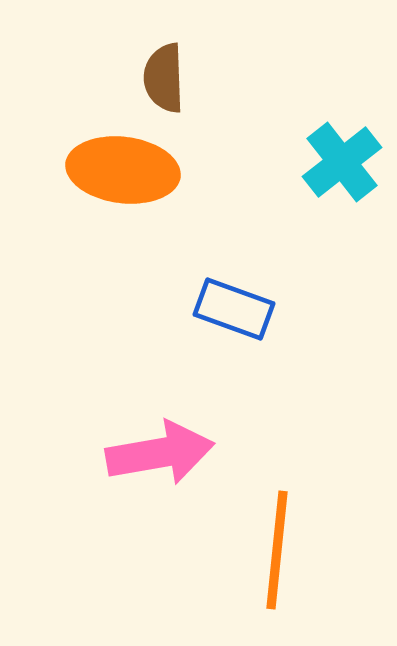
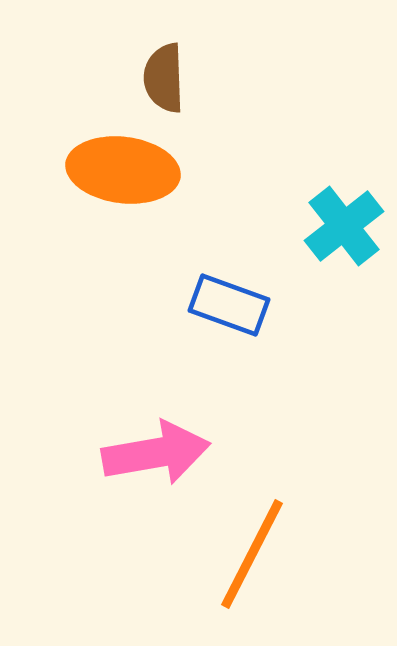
cyan cross: moved 2 px right, 64 px down
blue rectangle: moved 5 px left, 4 px up
pink arrow: moved 4 px left
orange line: moved 25 px left, 4 px down; rotated 21 degrees clockwise
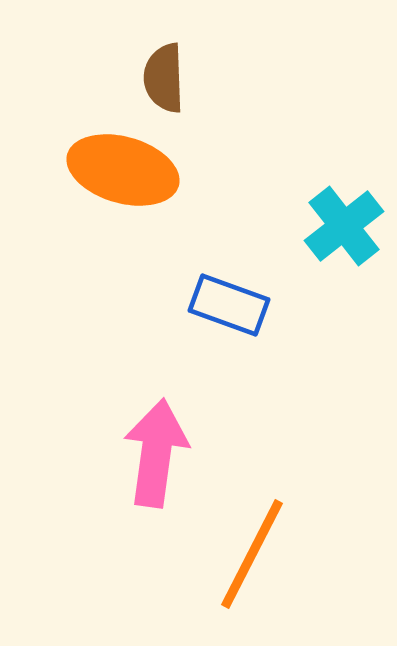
orange ellipse: rotated 9 degrees clockwise
pink arrow: rotated 72 degrees counterclockwise
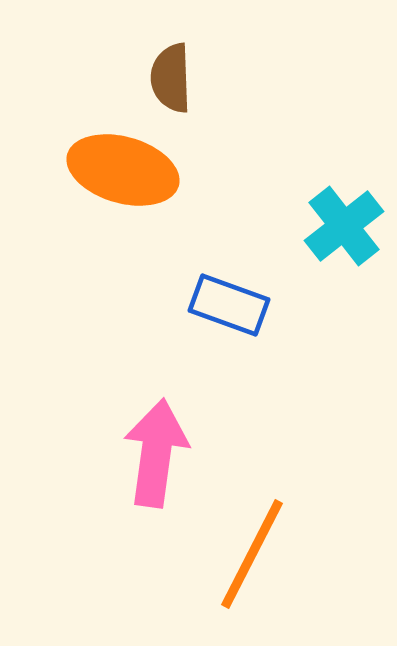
brown semicircle: moved 7 px right
